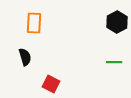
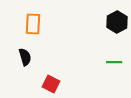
orange rectangle: moved 1 px left, 1 px down
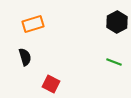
orange rectangle: rotated 70 degrees clockwise
green line: rotated 21 degrees clockwise
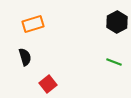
red square: moved 3 px left; rotated 24 degrees clockwise
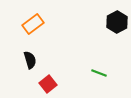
orange rectangle: rotated 20 degrees counterclockwise
black semicircle: moved 5 px right, 3 px down
green line: moved 15 px left, 11 px down
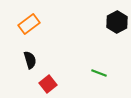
orange rectangle: moved 4 px left
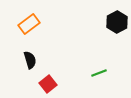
green line: rotated 42 degrees counterclockwise
